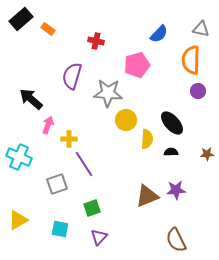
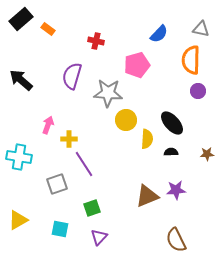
black arrow: moved 10 px left, 19 px up
cyan cross: rotated 15 degrees counterclockwise
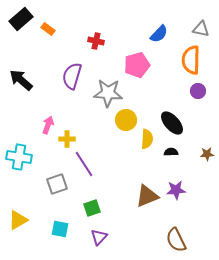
yellow cross: moved 2 px left
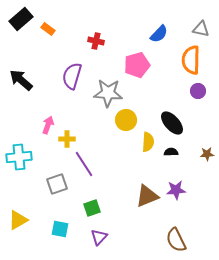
yellow semicircle: moved 1 px right, 3 px down
cyan cross: rotated 15 degrees counterclockwise
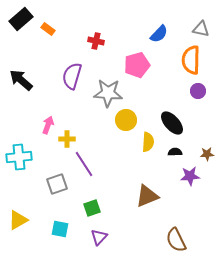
black semicircle: moved 4 px right
purple star: moved 14 px right, 14 px up
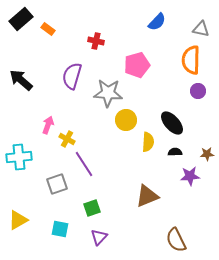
blue semicircle: moved 2 px left, 12 px up
yellow cross: rotated 28 degrees clockwise
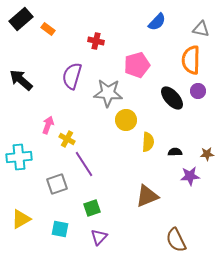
black ellipse: moved 25 px up
yellow triangle: moved 3 px right, 1 px up
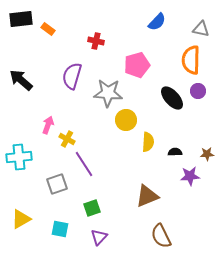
black rectangle: rotated 35 degrees clockwise
brown semicircle: moved 15 px left, 4 px up
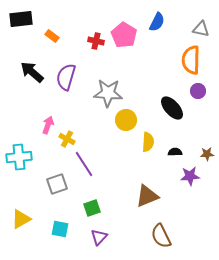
blue semicircle: rotated 18 degrees counterclockwise
orange rectangle: moved 4 px right, 7 px down
pink pentagon: moved 13 px left, 30 px up; rotated 25 degrees counterclockwise
purple semicircle: moved 6 px left, 1 px down
black arrow: moved 11 px right, 8 px up
black ellipse: moved 10 px down
